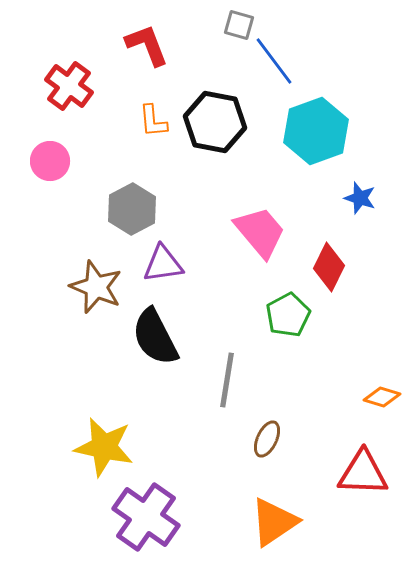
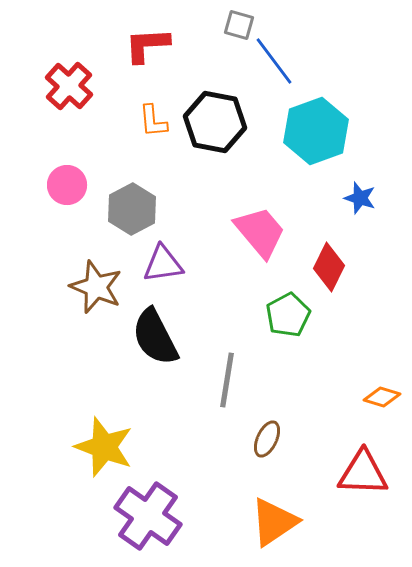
red L-shape: rotated 72 degrees counterclockwise
red cross: rotated 6 degrees clockwise
pink circle: moved 17 px right, 24 px down
yellow star: rotated 8 degrees clockwise
purple cross: moved 2 px right, 1 px up
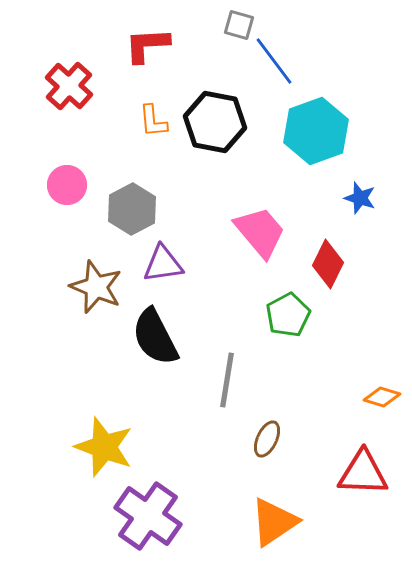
red diamond: moved 1 px left, 3 px up
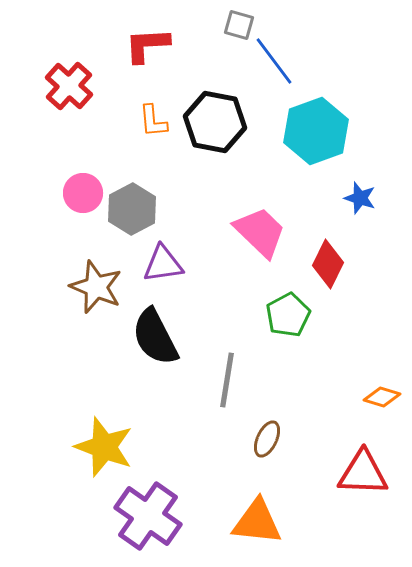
pink circle: moved 16 px right, 8 px down
pink trapezoid: rotated 6 degrees counterclockwise
orange triangle: moved 17 px left; rotated 40 degrees clockwise
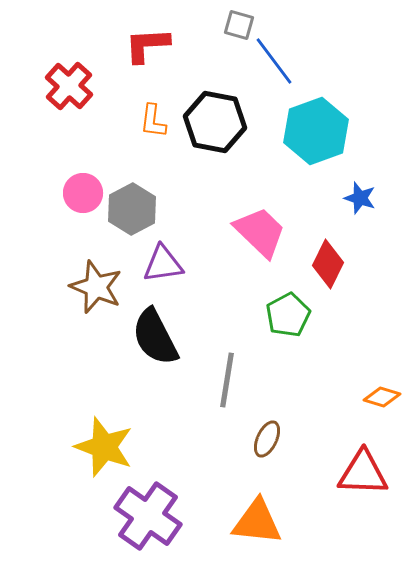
orange L-shape: rotated 12 degrees clockwise
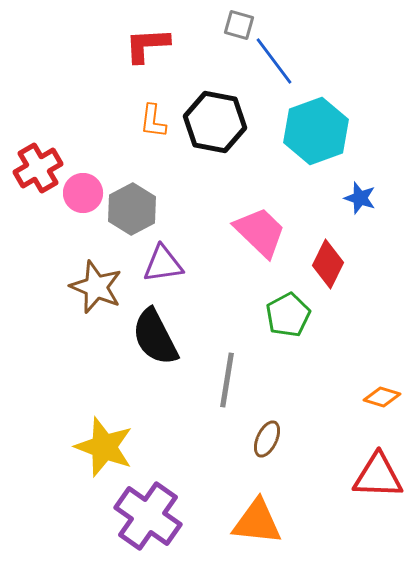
red cross: moved 31 px left, 82 px down; rotated 18 degrees clockwise
red triangle: moved 15 px right, 3 px down
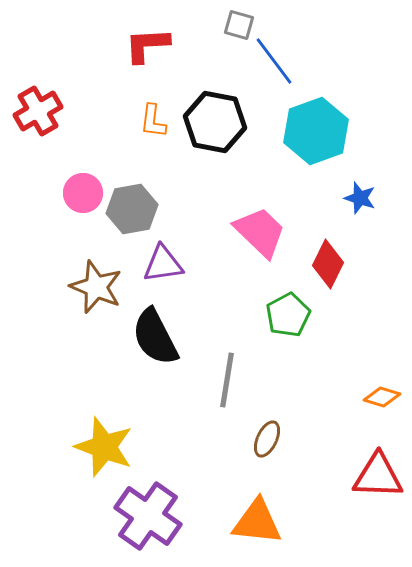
red cross: moved 57 px up
gray hexagon: rotated 18 degrees clockwise
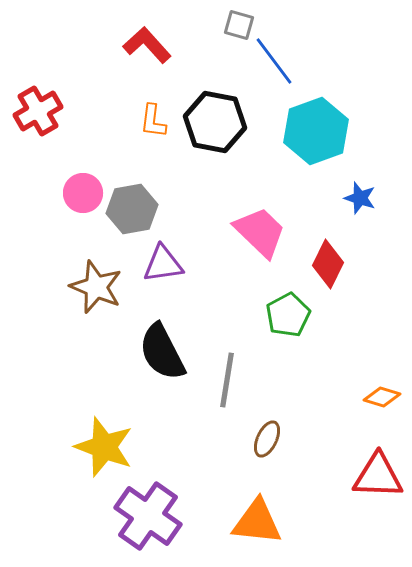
red L-shape: rotated 51 degrees clockwise
black semicircle: moved 7 px right, 15 px down
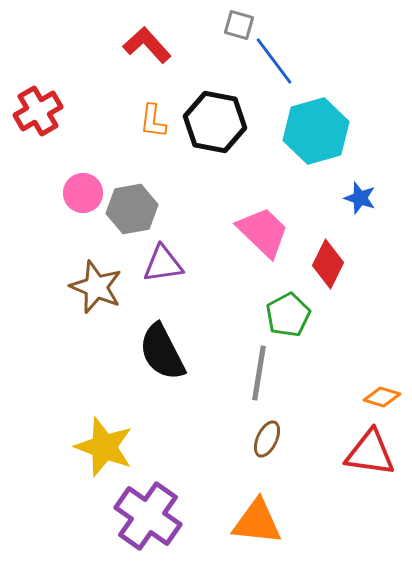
cyan hexagon: rotated 4 degrees clockwise
pink trapezoid: moved 3 px right
gray line: moved 32 px right, 7 px up
red triangle: moved 8 px left, 23 px up; rotated 6 degrees clockwise
